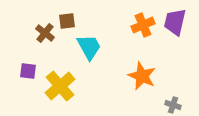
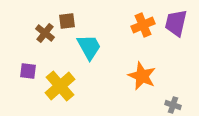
purple trapezoid: moved 1 px right, 1 px down
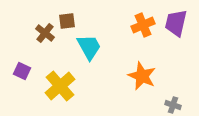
purple square: moved 6 px left; rotated 18 degrees clockwise
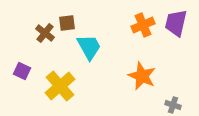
brown square: moved 2 px down
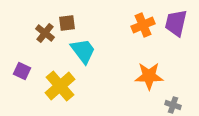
cyan trapezoid: moved 6 px left, 4 px down; rotated 8 degrees counterclockwise
orange star: moved 7 px right; rotated 24 degrees counterclockwise
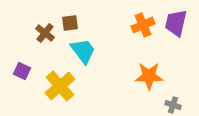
brown square: moved 3 px right
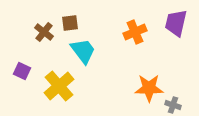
orange cross: moved 8 px left, 7 px down
brown cross: moved 1 px left, 1 px up
orange star: moved 12 px down
yellow cross: moved 1 px left
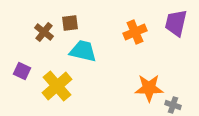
cyan trapezoid: rotated 40 degrees counterclockwise
yellow cross: moved 2 px left
